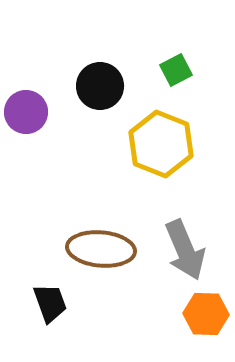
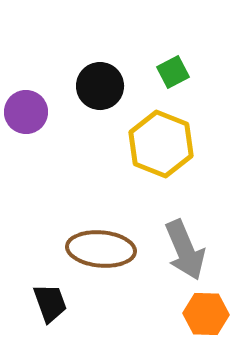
green square: moved 3 px left, 2 px down
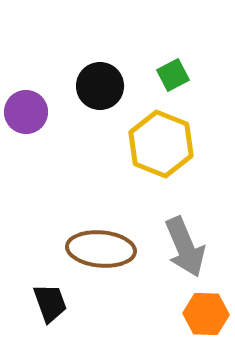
green square: moved 3 px down
gray arrow: moved 3 px up
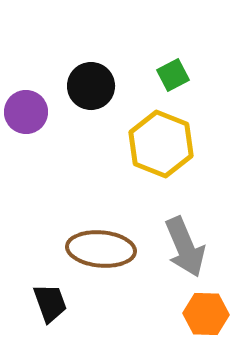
black circle: moved 9 px left
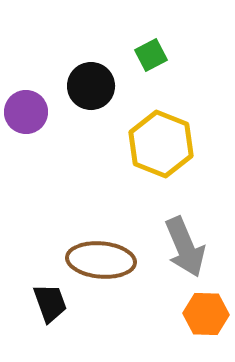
green square: moved 22 px left, 20 px up
brown ellipse: moved 11 px down
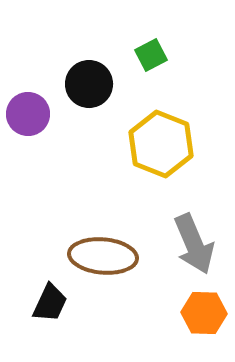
black circle: moved 2 px left, 2 px up
purple circle: moved 2 px right, 2 px down
gray arrow: moved 9 px right, 3 px up
brown ellipse: moved 2 px right, 4 px up
black trapezoid: rotated 45 degrees clockwise
orange hexagon: moved 2 px left, 1 px up
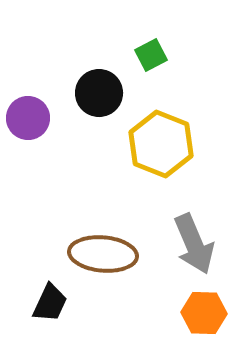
black circle: moved 10 px right, 9 px down
purple circle: moved 4 px down
brown ellipse: moved 2 px up
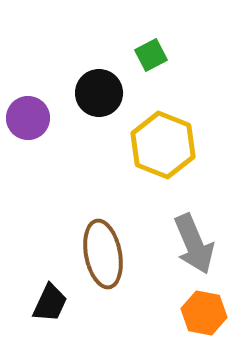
yellow hexagon: moved 2 px right, 1 px down
brown ellipse: rotated 74 degrees clockwise
orange hexagon: rotated 9 degrees clockwise
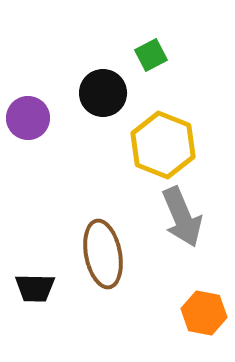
black circle: moved 4 px right
gray arrow: moved 12 px left, 27 px up
black trapezoid: moved 15 px left, 15 px up; rotated 66 degrees clockwise
